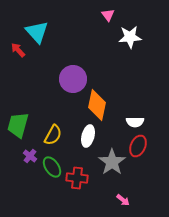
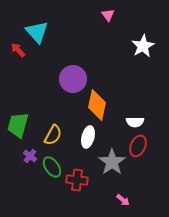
white star: moved 13 px right, 9 px down; rotated 25 degrees counterclockwise
white ellipse: moved 1 px down
red cross: moved 2 px down
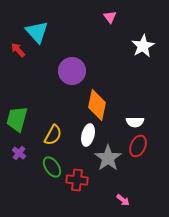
pink triangle: moved 2 px right, 2 px down
purple circle: moved 1 px left, 8 px up
green trapezoid: moved 1 px left, 6 px up
white ellipse: moved 2 px up
purple cross: moved 11 px left, 3 px up
gray star: moved 4 px left, 4 px up
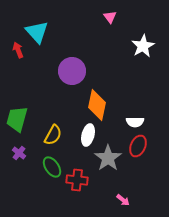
red arrow: rotated 21 degrees clockwise
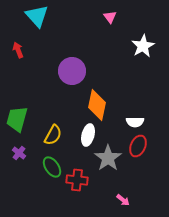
cyan triangle: moved 16 px up
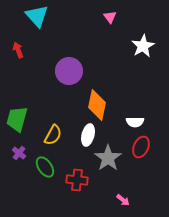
purple circle: moved 3 px left
red ellipse: moved 3 px right, 1 px down
green ellipse: moved 7 px left
